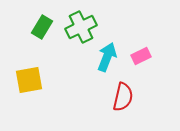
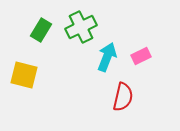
green rectangle: moved 1 px left, 3 px down
yellow square: moved 5 px left, 5 px up; rotated 24 degrees clockwise
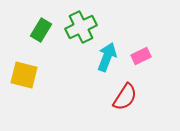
red semicircle: moved 2 px right; rotated 20 degrees clockwise
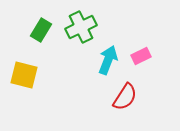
cyan arrow: moved 1 px right, 3 px down
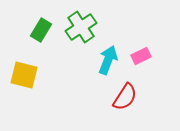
green cross: rotated 8 degrees counterclockwise
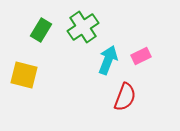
green cross: moved 2 px right
red semicircle: rotated 12 degrees counterclockwise
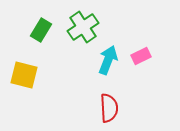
red semicircle: moved 16 px left, 11 px down; rotated 24 degrees counterclockwise
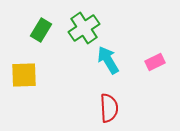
green cross: moved 1 px right, 1 px down
pink rectangle: moved 14 px right, 6 px down
cyan arrow: rotated 52 degrees counterclockwise
yellow square: rotated 16 degrees counterclockwise
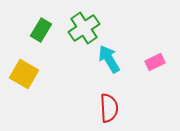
cyan arrow: moved 1 px right, 1 px up
yellow square: moved 1 px up; rotated 32 degrees clockwise
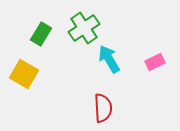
green rectangle: moved 4 px down
red semicircle: moved 6 px left
